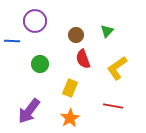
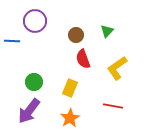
green circle: moved 6 px left, 18 px down
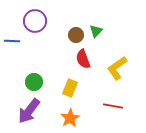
green triangle: moved 11 px left
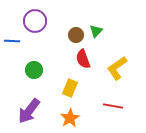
green circle: moved 12 px up
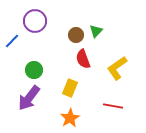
blue line: rotated 49 degrees counterclockwise
purple arrow: moved 13 px up
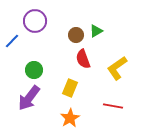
green triangle: rotated 16 degrees clockwise
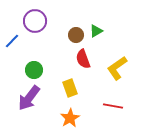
yellow rectangle: rotated 42 degrees counterclockwise
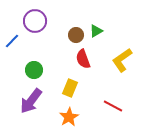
yellow L-shape: moved 5 px right, 8 px up
yellow rectangle: rotated 42 degrees clockwise
purple arrow: moved 2 px right, 3 px down
red line: rotated 18 degrees clockwise
orange star: moved 1 px left, 1 px up
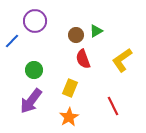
red line: rotated 36 degrees clockwise
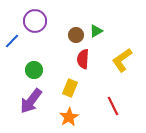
red semicircle: rotated 24 degrees clockwise
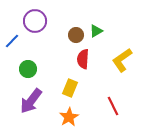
green circle: moved 6 px left, 1 px up
